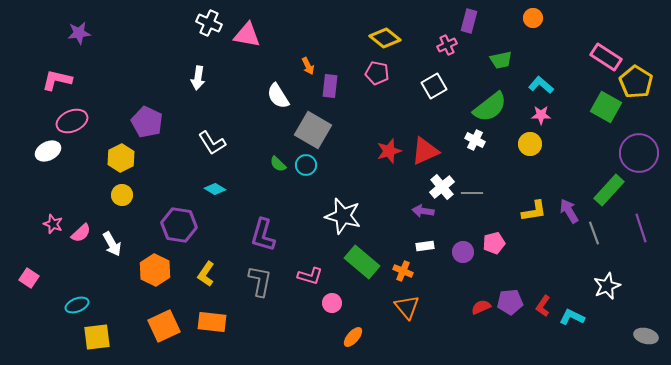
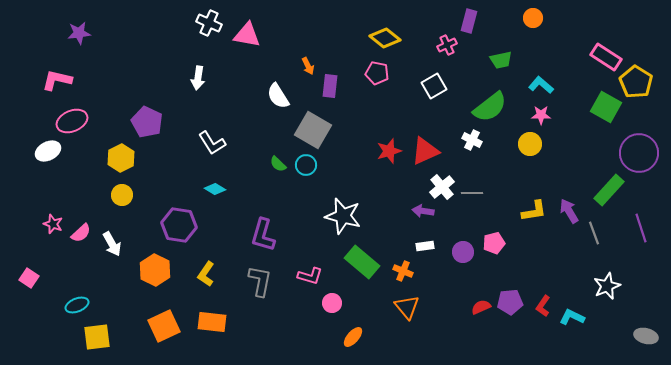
white cross at (475, 140): moved 3 px left
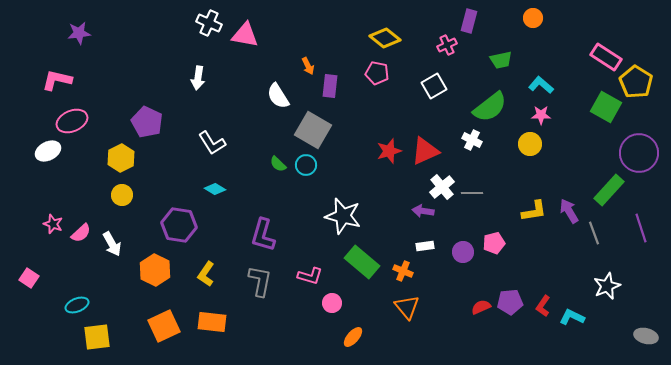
pink triangle at (247, 35): moved 2 px left
